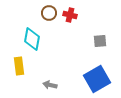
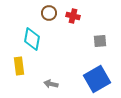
red cross: moved 3 px right, 1 px down
gray arrow: moved 1 px right, 1 px up
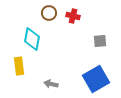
blue square: moved 1 px left
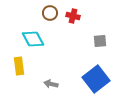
brown circle: moved 1 px right
cyan diamond: moved 1 px right; rotated 40 degrees counterclockwise
blue square: rotated 8 degrees counterclockwise
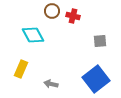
brown circle: moved 2 px right, 2 px up
cyan diamond: moved 4 px up
yellow rectangle: moved 2 px right, 3 px down; rotated 30 degrees clockwise
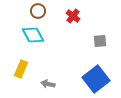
brown circle: moved 14 px left
red cross: rotated 24 degrees clockwise
gray arrow: moved 3 px left
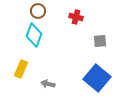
red cross: moved 3 px right, 1 px down; rotated 24 degrees counterclockwise
cyan diamond: moved 1 px right; rotated 50 degrees clockwise
blue square: moved 1 px right, 1 px up; rotated 12 degrees counterclockwise
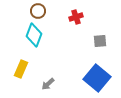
red cross: rotated 32 degrees counterclockwise
gray arrow: rotated 56 degrees counterclockwise
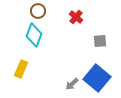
red cross: rotated 32 degrees counterclockwise
gray arrow: moved 24 px right
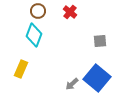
red cross: moved 6 px left, 5 px up
